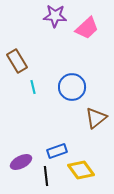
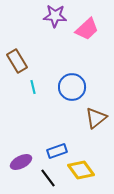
pink trapezoid: moved 1 px down
black line: moved 2 px right, 2 px down; rotated 30 degrees counterclockwise
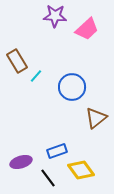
cyan line: moved 3 px right, 11 px up; rotated 56 degrees clockwise
purple ellipse: rotated 10 degrees clockwise
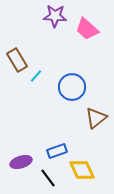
pink trapezoid: rotated 85 degrees clockwise
brown rectangle: moved 1 px up
yellow diamond: moved 1 px right; rotated 12 degrees clockwise
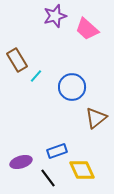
purple star: rotated 20 degrees counterclockwise
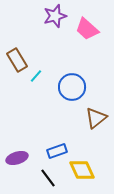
purple ellipse: moved 4 px left, 4 px up
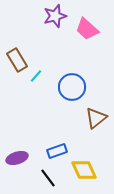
yellow diamond: moved 2 px right
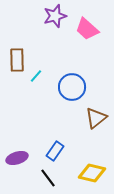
brown rectangle: rotated 30 degrees clockwise
blue rectangle: moved 2 px left; rotated 36 degrees counterclockwise
yellow diamond: moved 8 px right, 3 px down; rotated 52 degrees counterclockwise
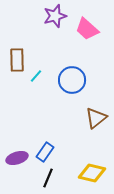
blue circle: moved 7 px up
blue rectangle: moved 10 px left, 1 px down
black line: rotated 60 degrees clockwise
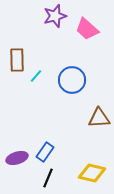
brown triangle: moved 3 px right; rotated 35 degrees clockwise
